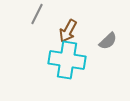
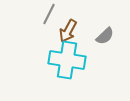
gray line: moved 12 px right
gray semicircle: moved 3 px left, 5 px up
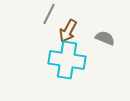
gray semicircle: moved 2 px down; rotated 114 degrees counterclockwise
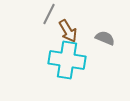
brown arrow: rotated 60 degrees counterclockwise
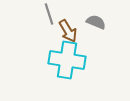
gray line: rotated 45 degrees counterclockwise
gray semicircle: moved 9 px left, 16 px up
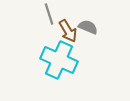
gray semicircle: moved 8 px left, 5 px down
cyan cross: moved 8 px left; rotated 15 degrees clockwise
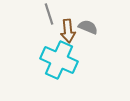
brown arrow: rotated 25 degrees clockwise
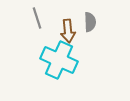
gray line: moved 12 px left, 4 px down
gray semicircle: moved 2 px right, 5 px up; rotated 66 degrees clockwise
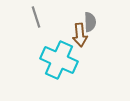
gray line: moved 1 px left, 1 px up
brown arrow: moved 12 px right, 4 px down
